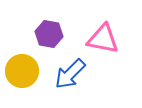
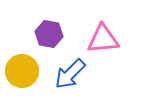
pink triangle: rotated 16 degrees counterclockwise
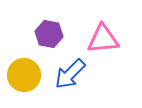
yellow circle: moved 2 px right, 4 px down
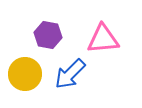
purple hexagon: moved 1 px left, 1 px down
yellow circle: moved 1 px right, 1 px up
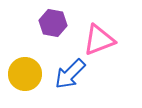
purple hexagon: moved 5 px right, 12 px up
pink triangle: moved 4 px left, 1 px down; rotated 16 degrees counterclockwise
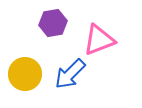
purple hexagon: rotated 20 degrees counterclockwise
